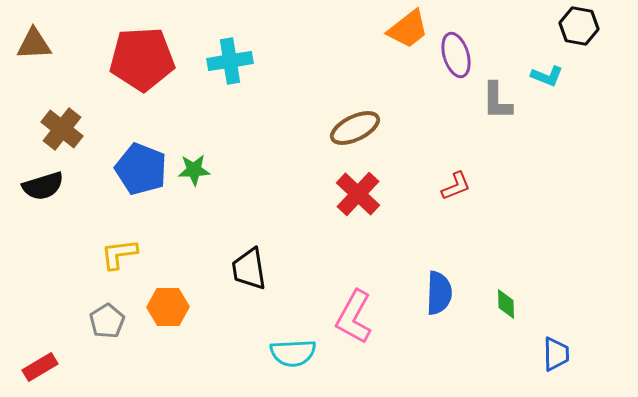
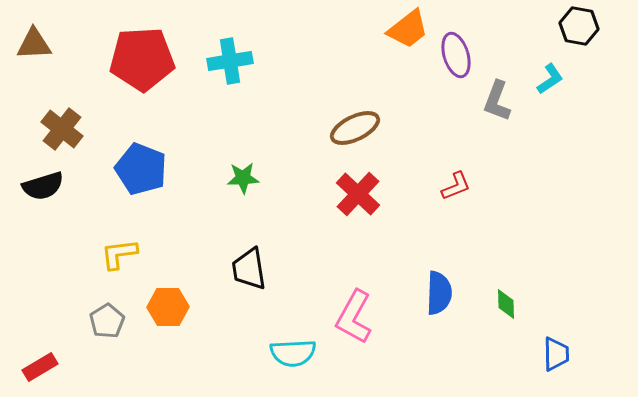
cyan L-shape: moved 3 px right, 3 px down; rotated 56 degrees counterclockwise
gray L-shape: rotated 21 degrees clockwise
green star: moved 49 px right, 8 px down
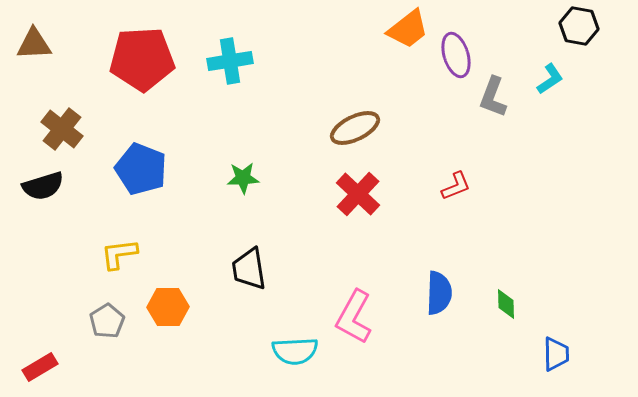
gray L-shape: moved 4 px left, 4 px up
cyan semicircle: moved 2 px right, 2 px up
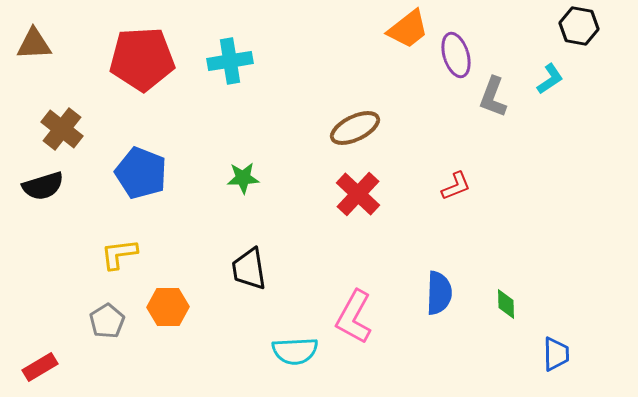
blue pentagon: moved 4 px down
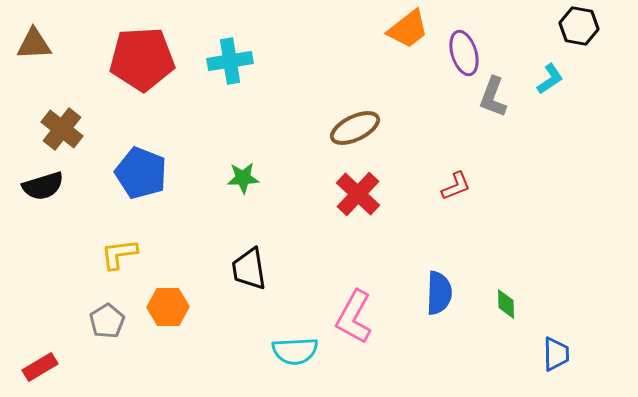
purple ellipse: moved 8 px right, 2 px up
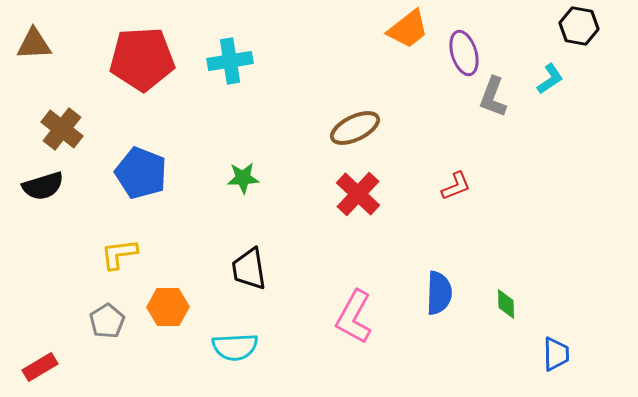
cyan semicircle: moved 60 px left, 4 px up
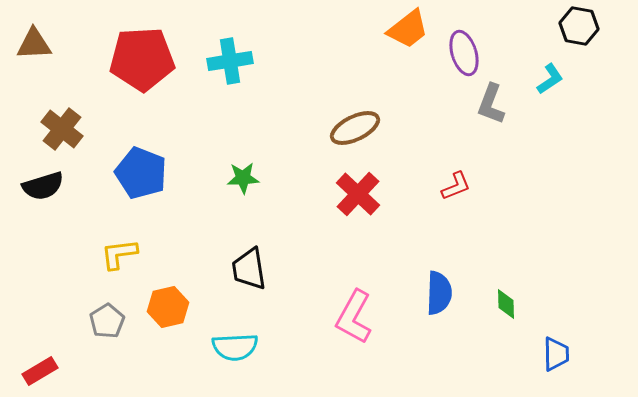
gray L-shape: moved 2 px left, 7 px down
orange hexagon: rotated 12 degrees counterclockwise
red rectangle: moved 4 px down
